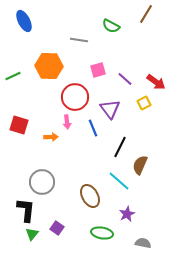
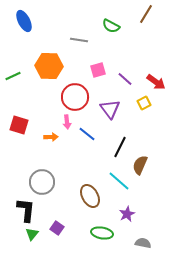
blue line: moved 6 px left, 6 px down; rotated 30 degrees counterclockwise
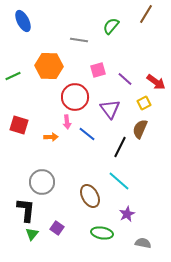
blue ellipse: moved 1 px left
green semicircle: rotated 102 degrees clockwise
brown semicircle: moved 36 px up
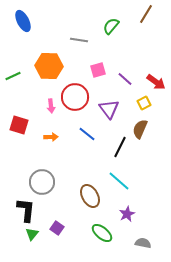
purple triangle: moved 1 px left
pink arrow: moved 16 px left, 16 px up
green ellipse: rotated 30 degrees clockwise
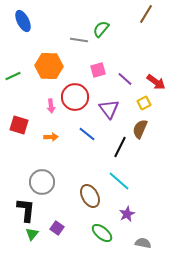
green semicircle: moved 10 px left, 3 px down
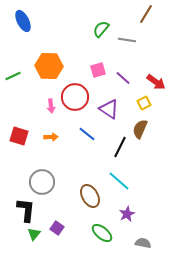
gray line: moved 48 px right
purple line: moved 2 px left, 1 px up
purple triangle: rotated 20 degrees counterclockwise
red square: moved 11 px down
green triangle: moved 2 px right
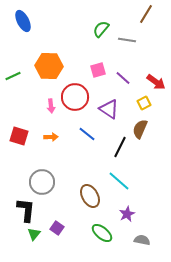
gray semicircle: moved 1 px left, 3 px up
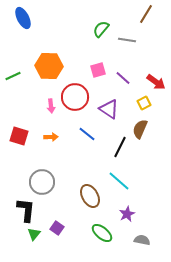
blue ellipse: moved 3 px up
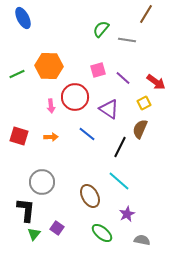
green line: moved 4 px right, 2 px up
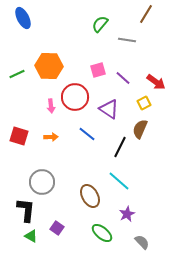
green semicircle: moved 1 px left, 5 px up
green triangle: moved 3 px left, 2 px down; rotated 40 degrees counterclockwise
gray semicircle: moved 2 px down; rotated 35 degrees clockwise
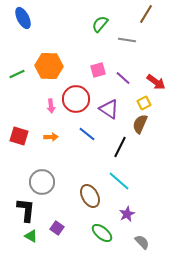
red circle: moved 1 px right, 2 px down
brown semicircle: moved 5 px up
